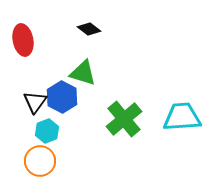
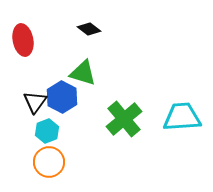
orange circle: moved 9 px right, 1 px down
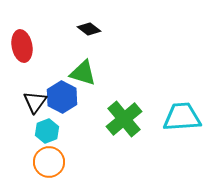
red ellipse: moved 1 px left, 6 px down
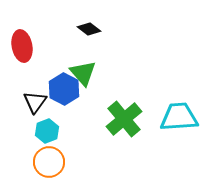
green triangle: rotated 32 degrees clockwise
blue hexagon: moved 2 px right, 8 px up
cyan trapezoid: moved 3 px left
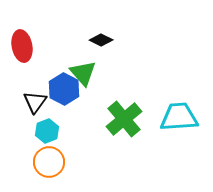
black diamond: moved 12 px right, 11 px down; rotated 10 degrees counterclockwise
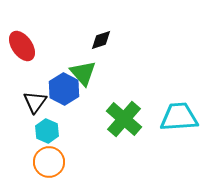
black diamond: rotated 45 degrees counterclockwise
red ellipse: rotated 24 degrees counterclockwise
green cross: rotated 9 degrees counterclockwise
cyan hexagon: rotated 15 degrees counterclockwise
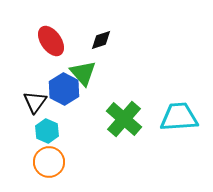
red ellipse: moved 29 px right, 5 px up
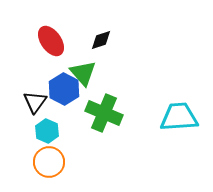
green cross: moved 20 px left, 6 px up; rotated 18 degrees counterclockwise
